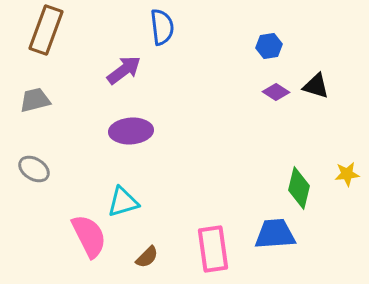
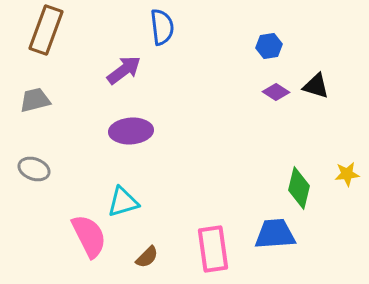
gray ellipse: rotated 12 degrees counterclockwise
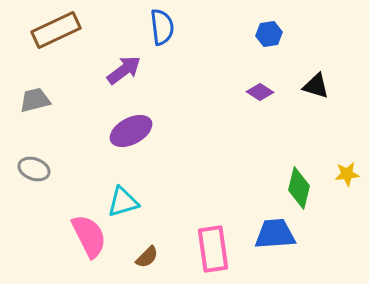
brown rectangle: moved 10 px right; rotated 45 degrees clockwise
blue hexagon: moved 12 px up
purple diamond: moved 16 px left
purple ellipse: rotated 24 degrees counterclockwise
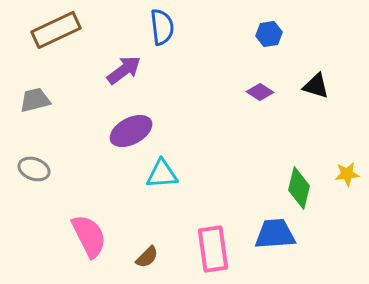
cyan triangle: moved 39 px right, 28 px up; rotated 12 degrees clockwise
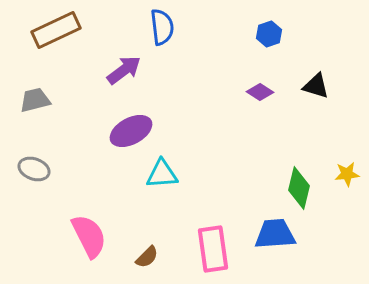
blue hexagon: rotated 10 degrees counterclockwise
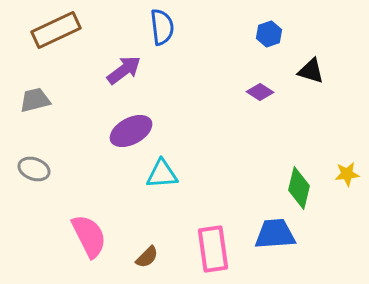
black triangle: moved 5 px left, 15 px up
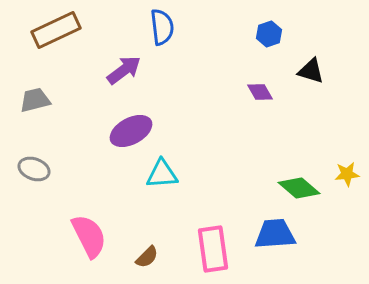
purple diamond: rotated 28 degrees clockwise
green diamond: rotated 63 degrees counterclockwise
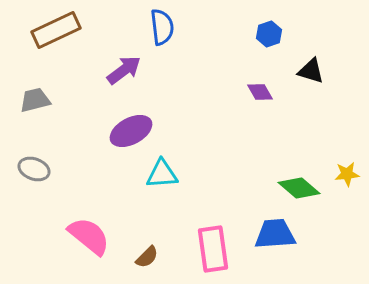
pink semicircle: rotated 24 degrees counterclockwise
